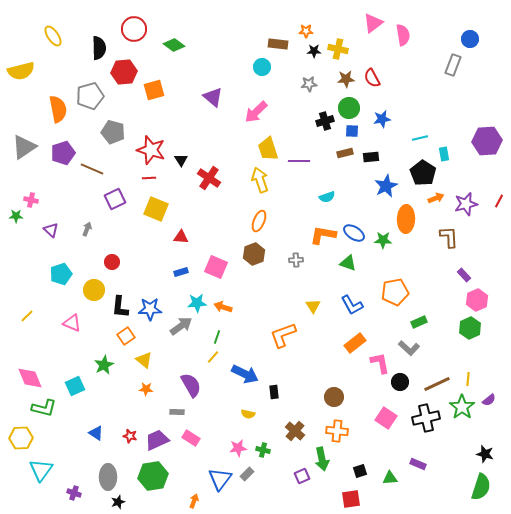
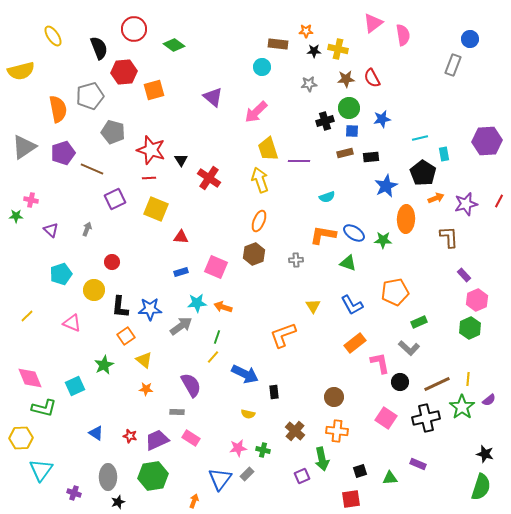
black semicircle at (99, 48): rotated 20 degrees counterclockwise
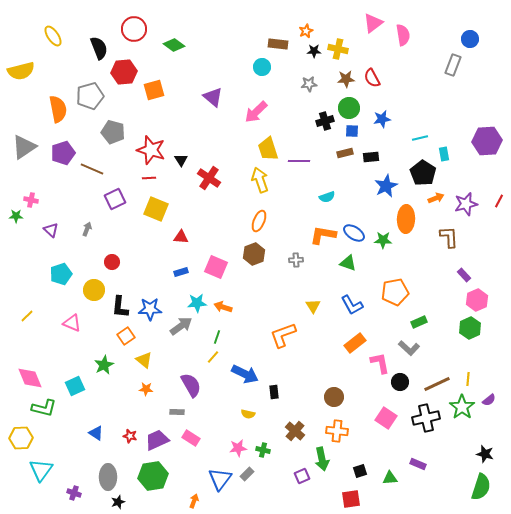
orange star at (306, 31): rotated 24 degrees counterclockwise
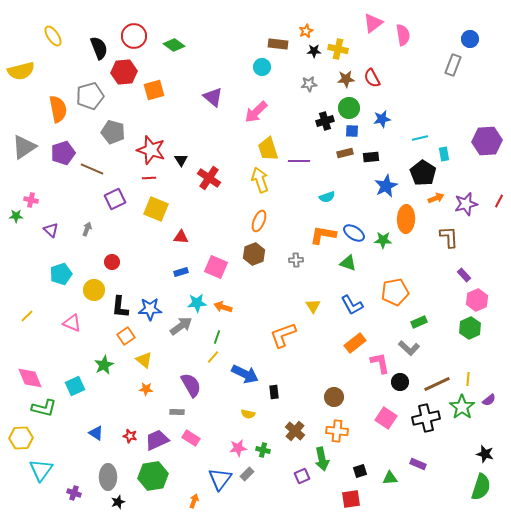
red circle at (134, 29): moved 7 px down
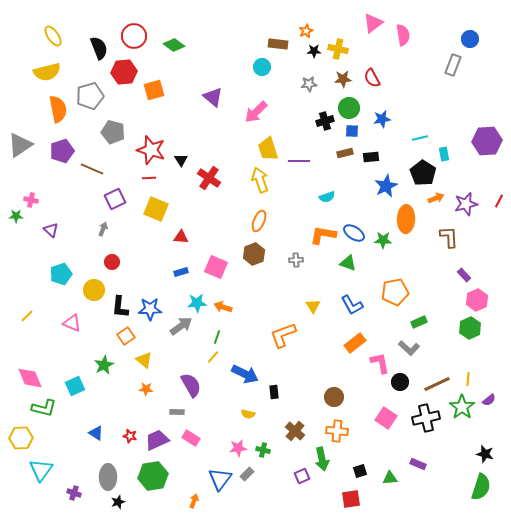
yellow semicircle at (21, 71): moved 26 px right, 1 px down
brown star at (346, 79): moved 3 px left
gray triangle at (24, 147): moved 4 px left, 2 px up
purple pentagon at (63, 153): moved 1 px left, 2 px up
gray arrow at (87, 229): moved 16 px right
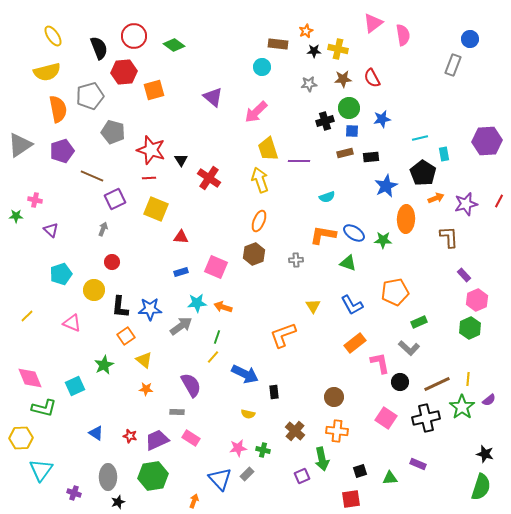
brown line at (92, 169): moved 7 px down
pink cross at (31, 200): moved 4 px right
blue triangle at (220, 479): rotated 20 degrees counterclockwise
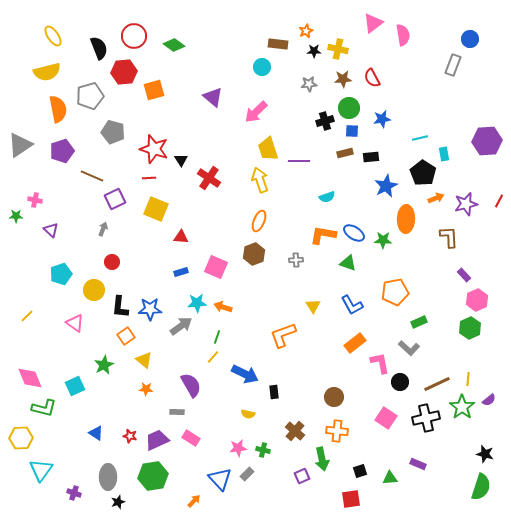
red star at (151, 150): moved 3 px right, 1 px up
pink triangle at (72, 323): moved 3 px right; rotated 12 degrees clockwise
orange arrow at (194, 501): rotated 24 degrees clockwise
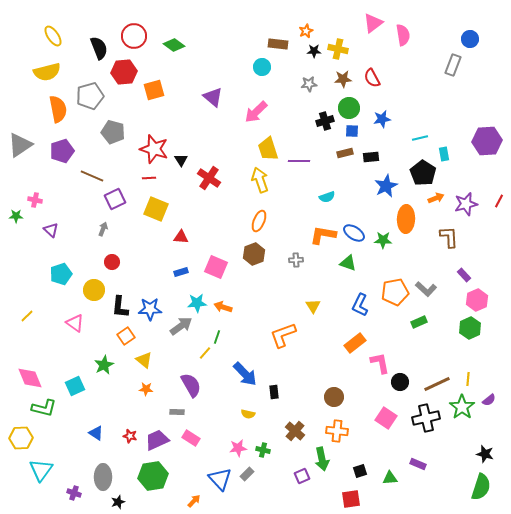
blue L-shape at (352, 305): moved 8 px right; rotated 55 degrees clockwise
gray L-shape at (409, 348): moved 17 px right, 59 px up
yellow line at (213, 357): moved 8 px left, 4 px up
blue arrow at (245, 374): rotated 20 degrees clockwise
gray ellipse at (108, 477): moved 5 px left
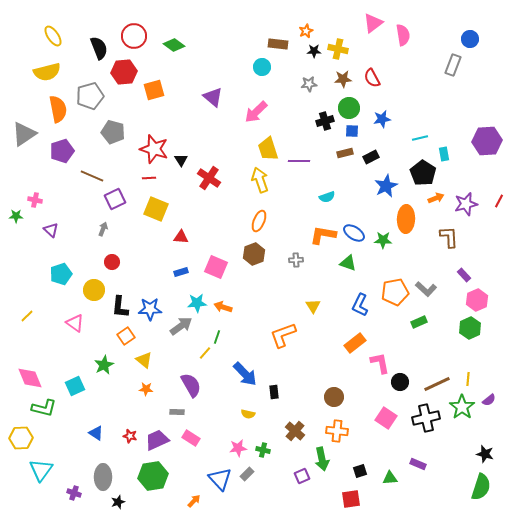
gray triangle at (20, 145): moved 4 px right, 11 px up
black rectangle at (371, 157): rotated 21 degrees counterclockwise
